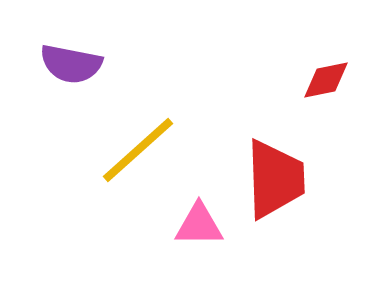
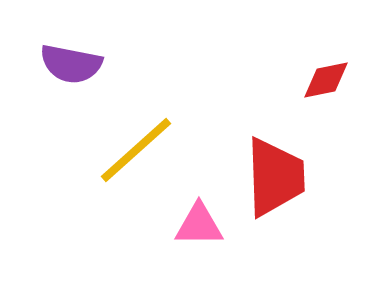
yellow line: moved 2 px left
red trapezoid: moved 2 px up
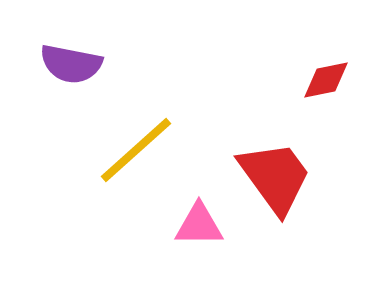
red trapezoid: rotated 34 degrees counterclockwise
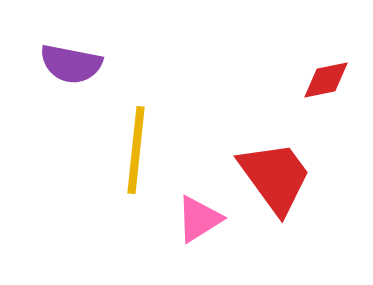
yellow line: rotated 42 degrees counterclockwise
pink triangle: moved 6 px up; rotated 32 degrees counterclockwise
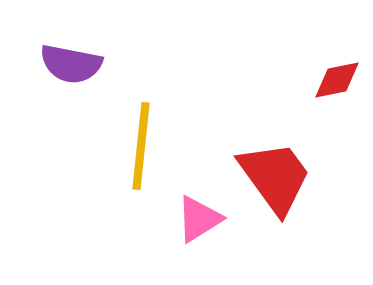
red diamond: moved 11 px right
yellow line: moved 5 px right, 4 px up
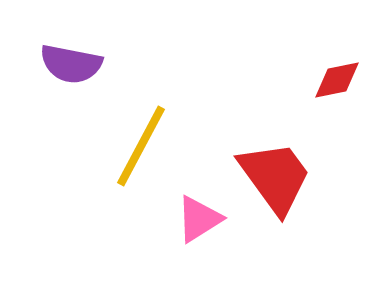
yellow line: rotated 22 degrees clockwise
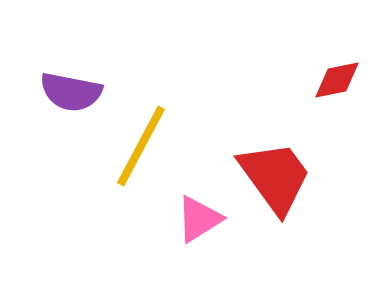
purple semicircle: moved 28 px down
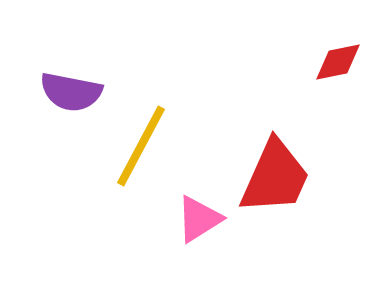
red diamond: moved 1 px right, 18 px up
red trapezoid: rotated 60 degrees clockwise
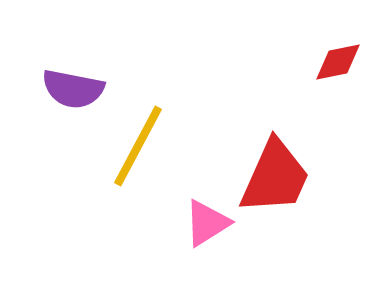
purple semicircle: moved 2 px right, 3 px up
yellow line: moved 3 px left
pink triangle: moved 8 px right, 4 px down
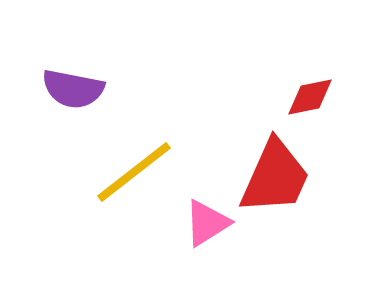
red diamond: moved 28 px left, 35 px down
yellow line: moved 4 px left, 26 px down; rotated 24 degrees clockwise
